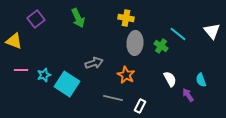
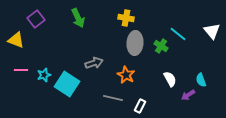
yellow triangle: moved 2 px right, 1 px up
purple arrow: rotated 88 degrees counterclockwise
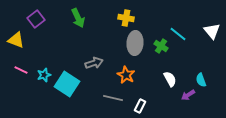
pink line: rotated 24 degrees clockwise
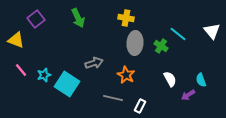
pink line: rotated 24 degrees clockwise
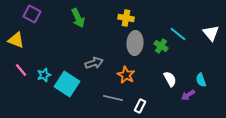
purple square: moved 4 px left, 5 px up; rotated 24 degrees counterclockwise
white triangle: moved 1 px left, 2 px down
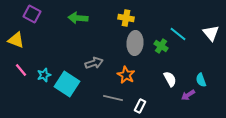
green arrow: rotated 120 degrees clockwise
